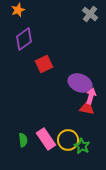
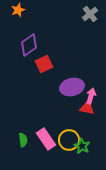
gray cross: rotated 14 degrees clockwise
purple diamond: moved 5 px right, 6 px down
purple ellipse: moved 8 px left, 4 px down; rotated 35 degrees counterclockwise
yellow circle: moved 1 px right
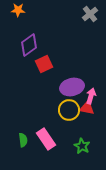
orange star: rotated 24 degrees clockwise
yellow circle: moved 30 px up
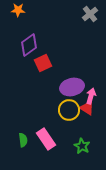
red square: moved 1 px left, 1 px up
red triangle: rotated 21 degrees clockwise
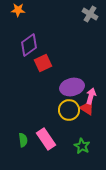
gray cross: rotated 21 degrees counterclockwise
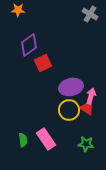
purple ellipse: moved 1 px left
green star: moved 4 px right, 2 px up; rotated 21 degrees counterclockwise
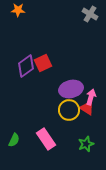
purple diamond: moved 3 px left, 21 px down
purple ellipse: moved 2 px down
pink arrow: moved 1 px down
green semicircle: moved 9 px left; rotated 32 degrees clockwise
green star: rotated 28 degrees counterclockwise
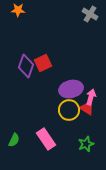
purple diamond: rotated 35 degrees counterclockwise
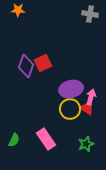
gray cross: rotated 21 degrees counterclockwise
yellow circle: moved 1 px right, 1 px up
